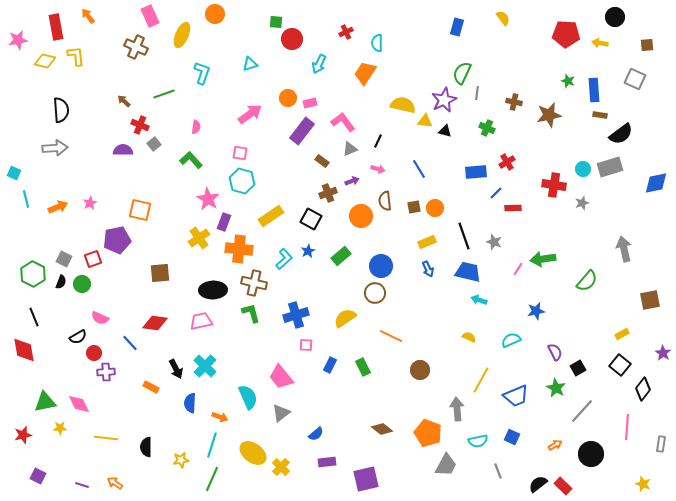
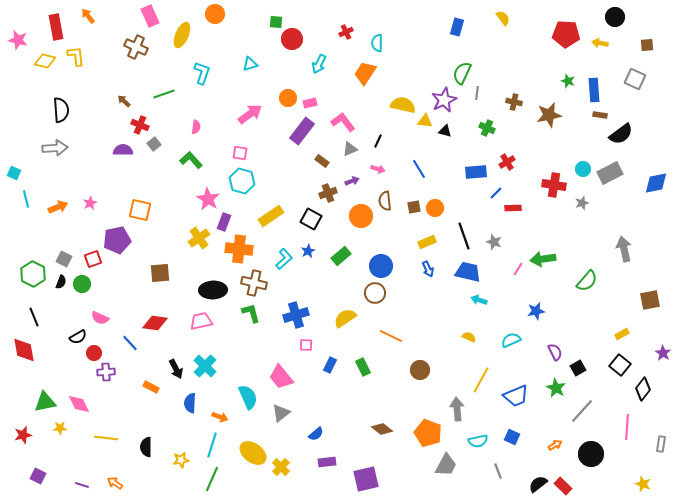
pink star at (18, 40): rotated 24 degrees clockwise
gray rectangle at (610, 167): moved 6 px down; rotated 10 degrees counterclockwise
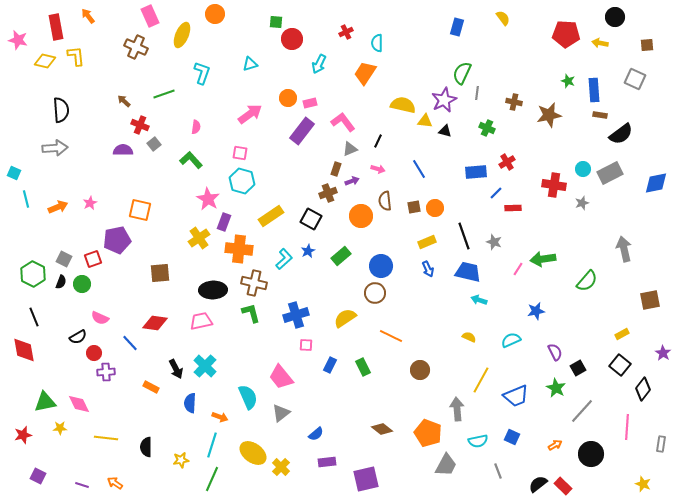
brown rectangle at (322, 161): moved 14 px right, 8 px down; rotated 72 degrees clockwise
